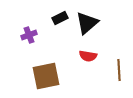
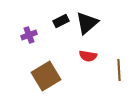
black rectangle: moved 1 px right, 3 px down
brown square: rotated 20 degrees counterclockwise
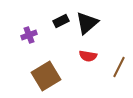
brown line: moved 3 px up; rotated 30 degrees clockwise
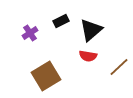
black triangle: moved 4 px right, 7 px down
purple cross: moved 1 px right, 2 px up; rotated 14 degrees counterclockwise
brown line: rotated 20 degrees clockwise
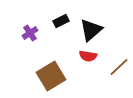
brown square: moved 5 px right
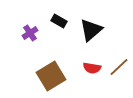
black rectangle: moved 2 px left; rotated 56 degrees clockwise
red semicircle: moved 4 px right, 12 px down
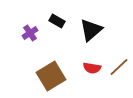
black rectangle: moved 2 px left
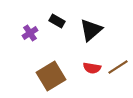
brown line: moved 1 px left; rotated 10 degrees clockwise
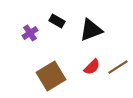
black triangle: rotated 20 degrees clockwise
red semicircle: moved 1 px up; rotated 54 degrees counterclockwise
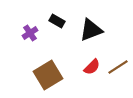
brown square: moved 3 px left, 1 px up
